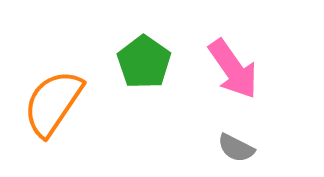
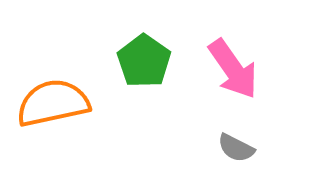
green pentagon: moved 1 px up
orange semicircle: rotated 44 degrees clockwise
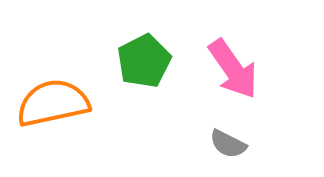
green pentagon: rotated 10 degrees clockwise
gray semicircle: moved 8 px left, 4 px up
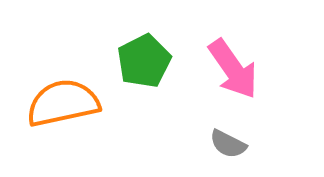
orange semicircle: moved 10 px right
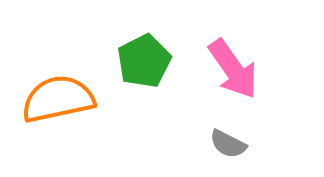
orange semicircle: moved 5 px left, 4 px up
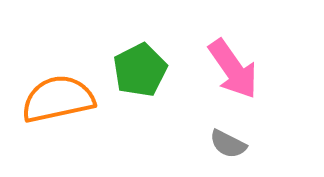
green pentagon: moved 4 px left, 9 px down
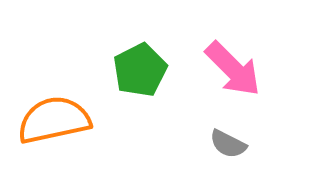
pink arrow: rotated 10 degrees counterclockwise
orange semicircle: moved 4 px left, 21 px down
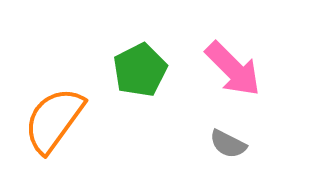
orange semicircle: rotated 42 degrees counterclockwise
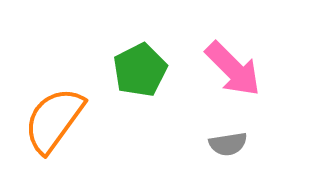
gray semicircle: rotated 36 degrees counterclockwise
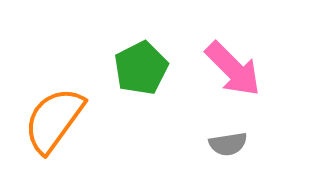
green pentagon: moved 1 px right, 2 px up
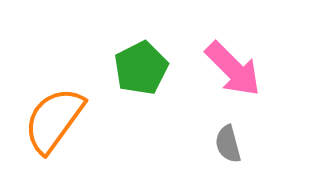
gray semicircle: rotated 84 degrees clockwise
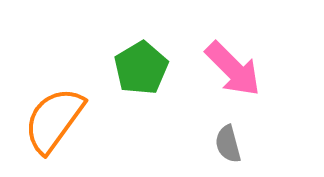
green pentagon: rotated 4 degrees counterclockwise
